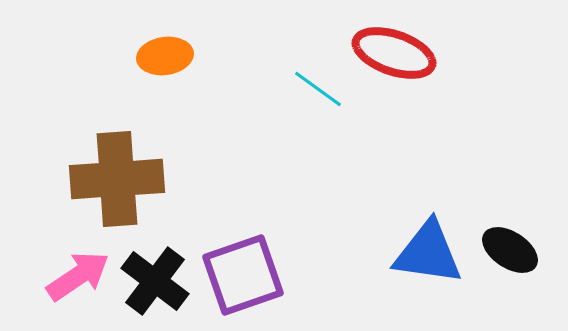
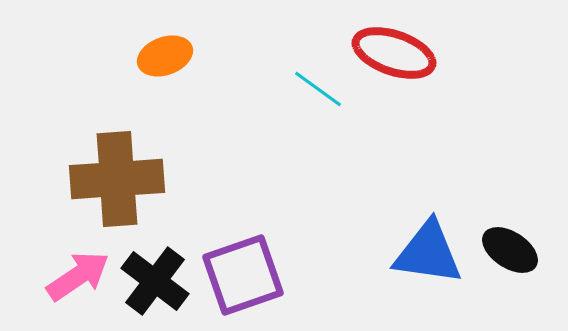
orange ellipse: rotated 12 degrees counterclockwise
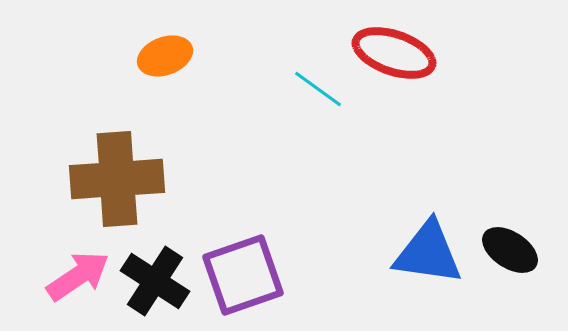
black cross: rotated 4 degrees counterclockwise
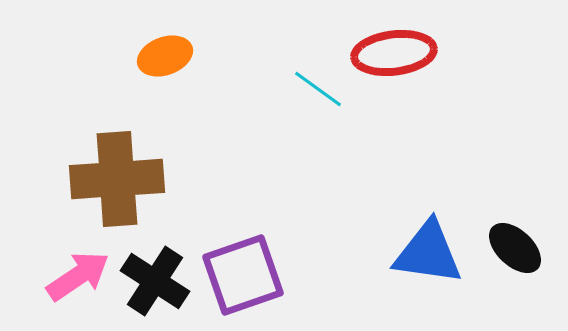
red ellipse: rotated 26 degrees counterclockwise
black ellipse: moved 5 px right, 2 px up; rotated 10 degrees clockwise
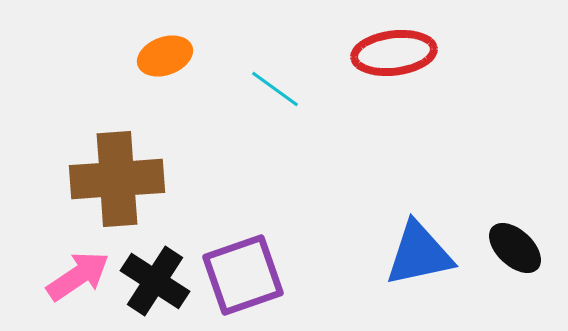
cyan line: moved 43 px left
blue triangle: moved 9 px left, 1 px down; rotated 20 degrees counterclockwise
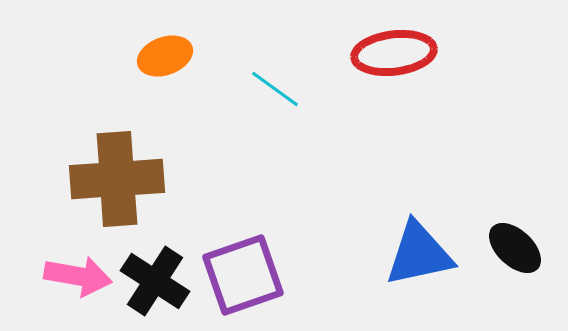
pink arrow: rotated 44 degrees clockwise
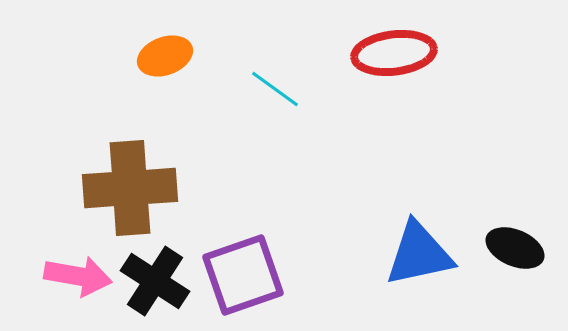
brown cross: moved 13 px right, 9 px down
black ellipse: rotated 20 degrees counterclockwise
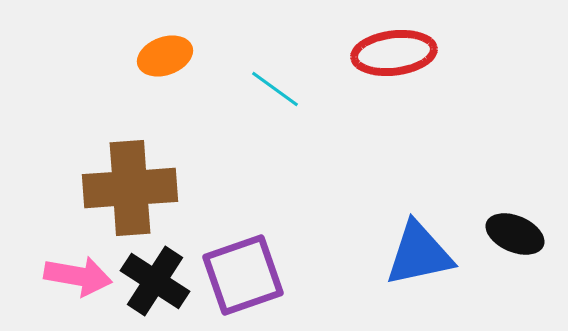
black ellipse: moved 14 px up
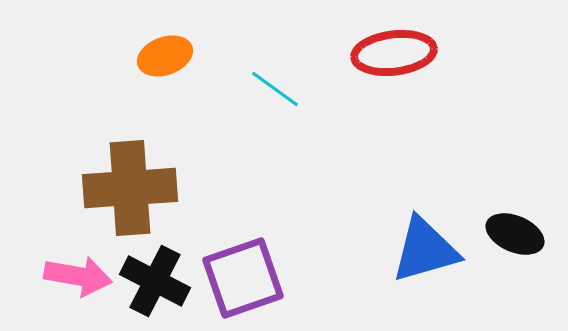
blue triangle: moved 6 px right, 4 px up; rotated 4 degrees counterclockwise
purple square: moved 3 px down
black cross: rotated 6 degrees counterclockwise
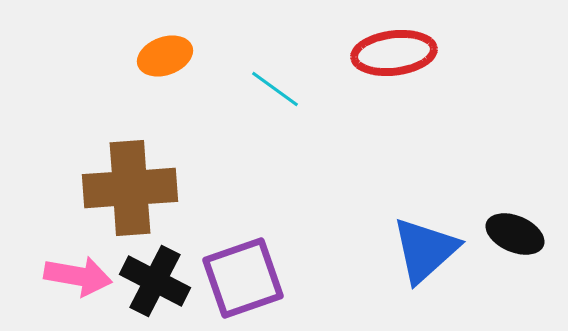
blue triangle: rotated 26 degrees counterclockwise
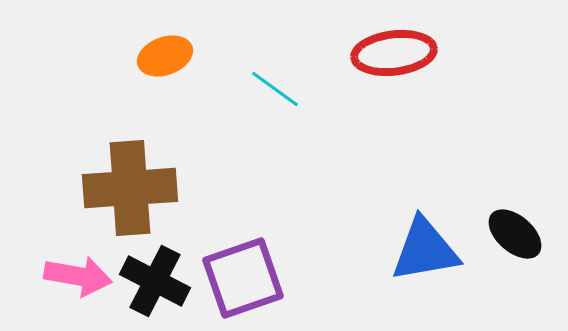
black ellipse: rotated 18 degrees clockwise
blue triangle: rotated 32 degrees clockwise
